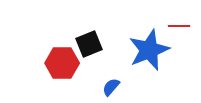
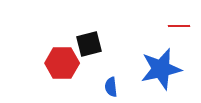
black square: rotated 8 degrees clockwise
blue star: moved 12 px right, 19 px down; rotated 9 degrees clockwise
blue semicircle: rotated 48 degrees counterclockwise
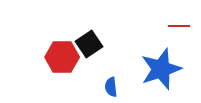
black square: rotated 20 degrees counterclockwise
red hexagon: moved 6 px up
blue star: rotated 6 degrees counterclockwise
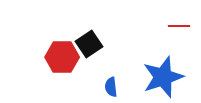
blue star: moved 2 px right, 8 px down
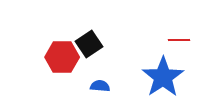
red line: moved 14 px down
blue star: rotated 15 degrees counterclockwise
blue semicircle: moved 11 px left, 1 px up; rotated 102 degrees clockwise
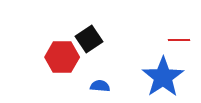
black square: moved 5 px up
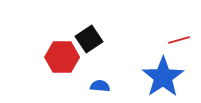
red line: rotated 15 degrees counterclockwise
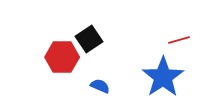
blue semicircle: rotated 18 degrees clockwise
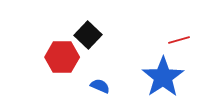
black square: moved 1 px left, 4 px up; rotated 12 degrees counterclockwise
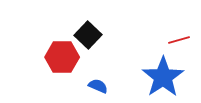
blue semicircle: moved 2 px left
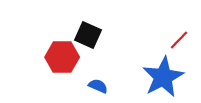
black square: rotated 20 degrees counterclockwise
red line: rotated 30 degrees counterclockwise
blue star: rotated 6 degrees clockwise
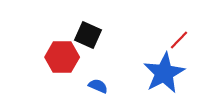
blue star: moved 1 px right, 4 px up
